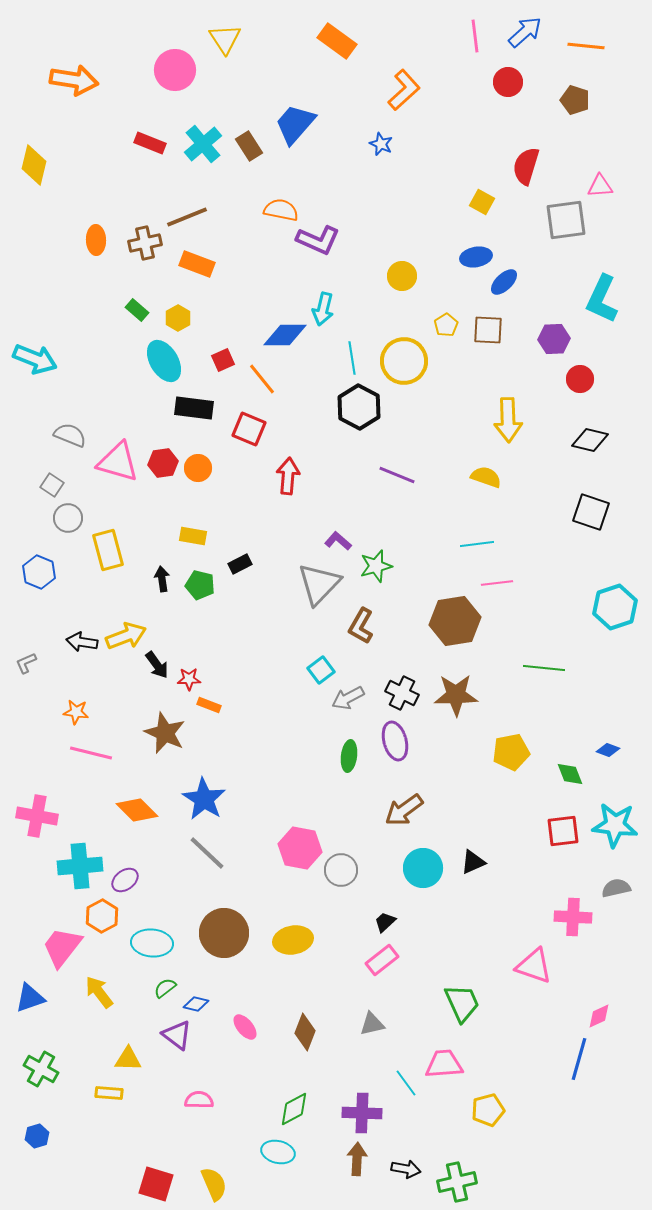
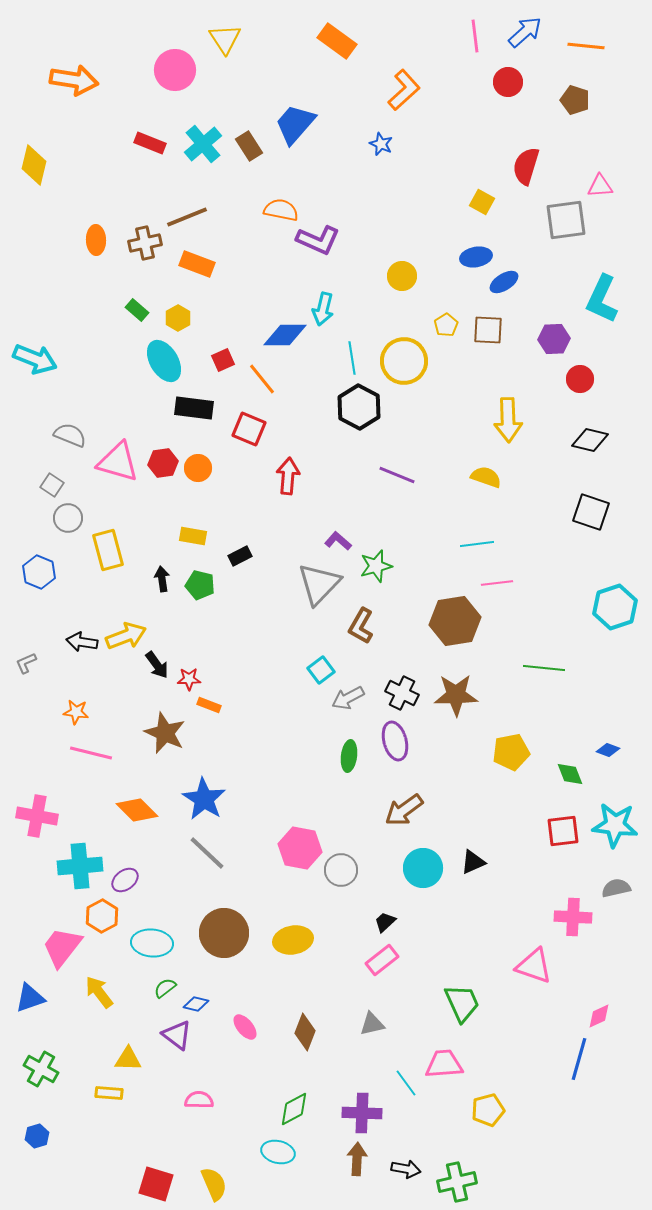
blue ellipse at (504, 282): rotated 12 degrees clockwise
black rectangle at (240, 564): moved 8 px up
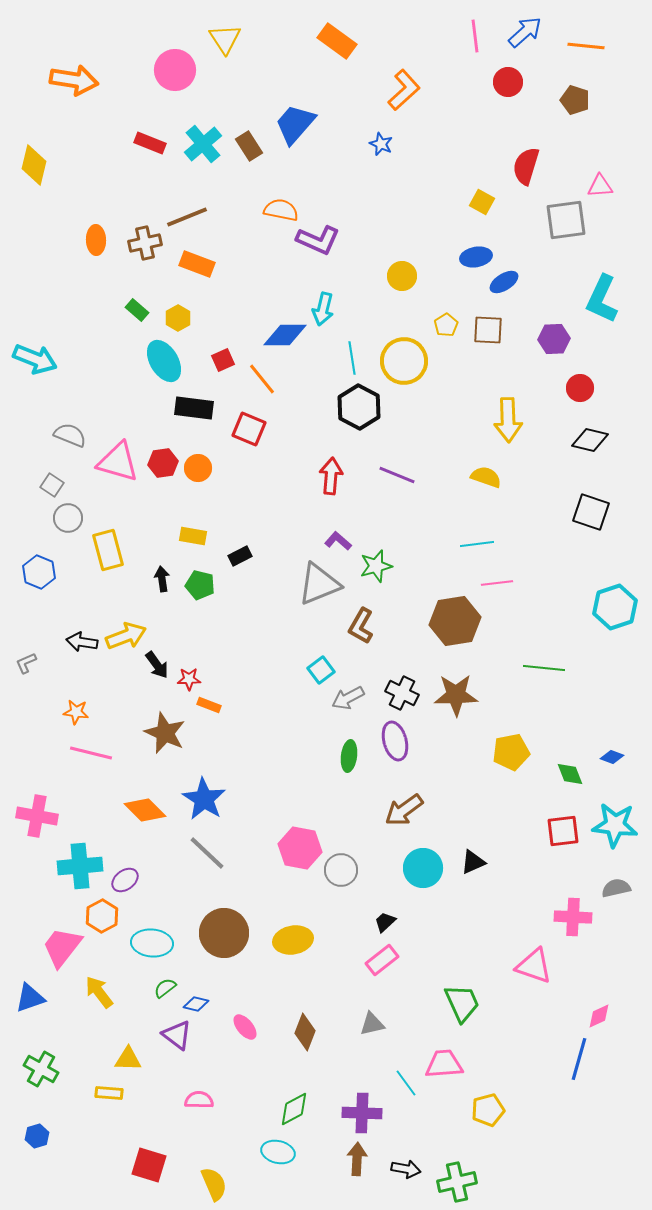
red circle at (580, 379): moved 9 px down
red arrow at (288, 476): moved 43 px right
gray triangle at (319, 584): rotated 24 degrees clockwise
blue diamond at (608, 750): moved 4 px right, 7 px down
orange diamond at (137, 810): moved 8 px right
red square at (156, 1184): moved 7 px left, 19 px up
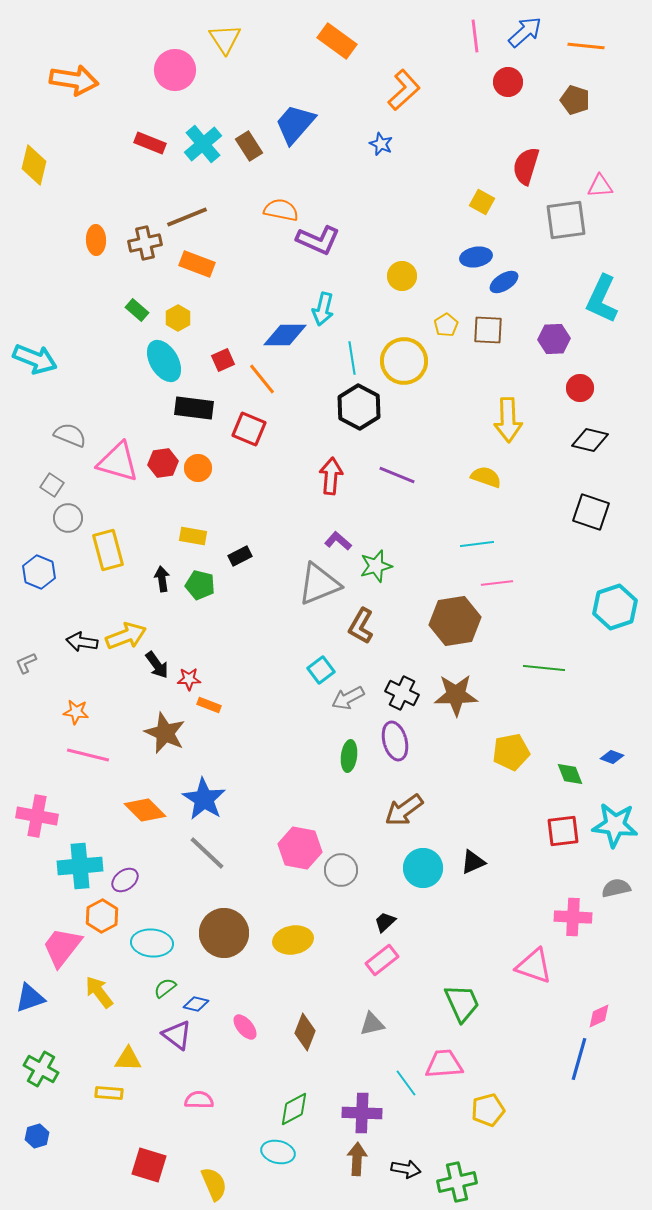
pink line at (91, 753): moved 3 px left, 2 px down
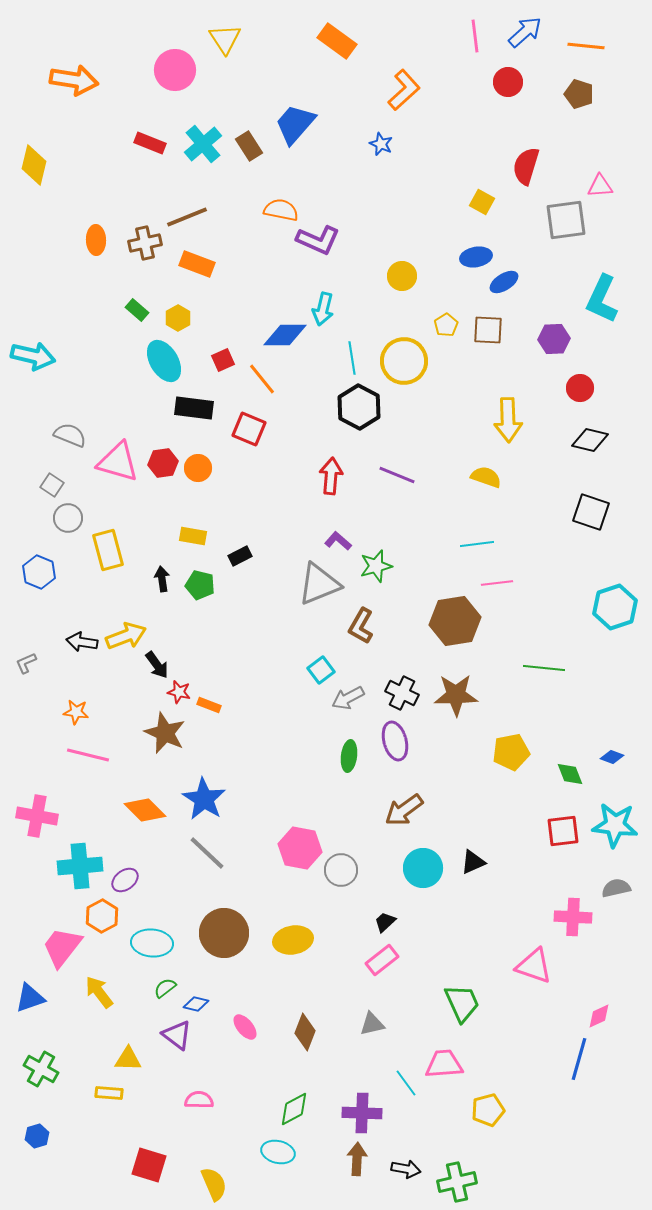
brown pentagon at (575, 100): moved 4 px right, 6 px up
cyan arrow at (35, 359): moved 2 px left, 3 px up; rotated 9 degrees counterclockwise
red star at (189, 679): moved 10 px left, 13 px down; rotated 15 degrees clockwise
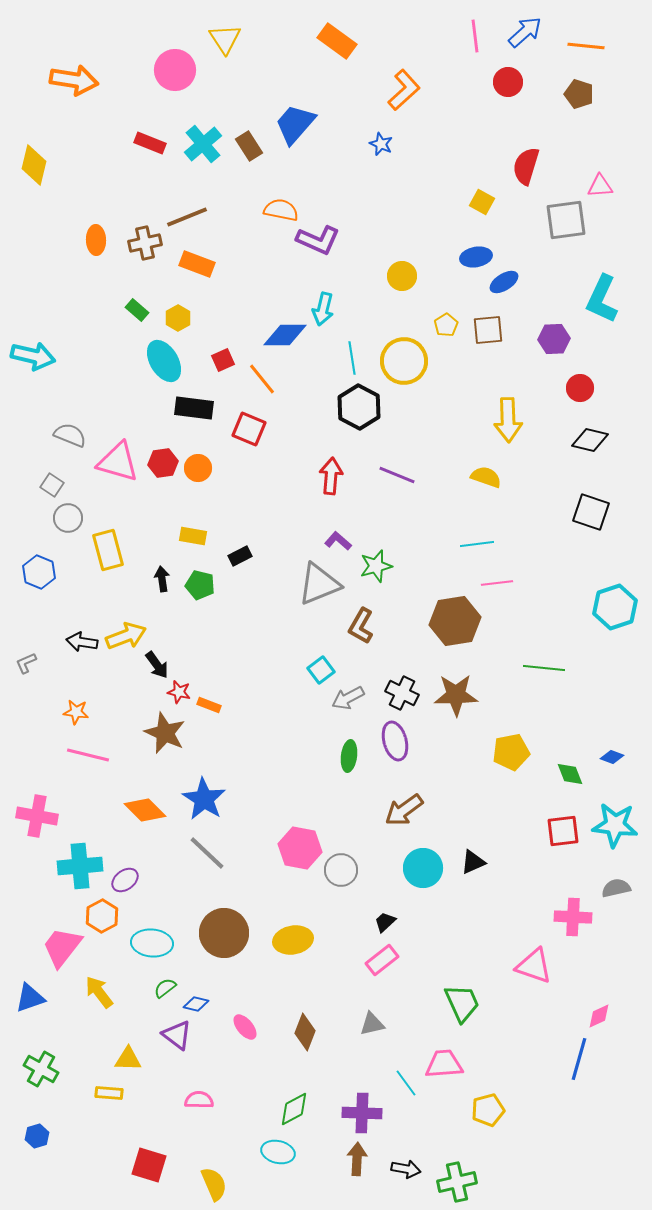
brown square at (488, 330): rotated 8 degrees counterclockwise
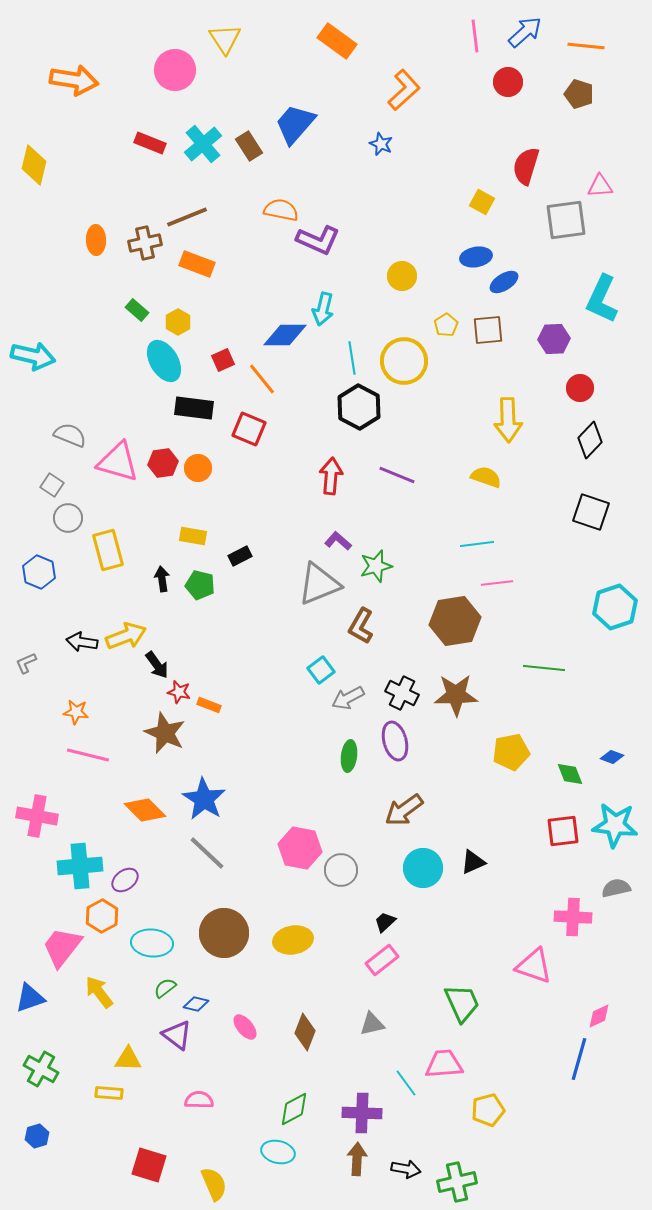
yellow hexagon at (178, 318): moved 4 px down
black diamond at (590, 440): rotated 60 degrees counterclockwise
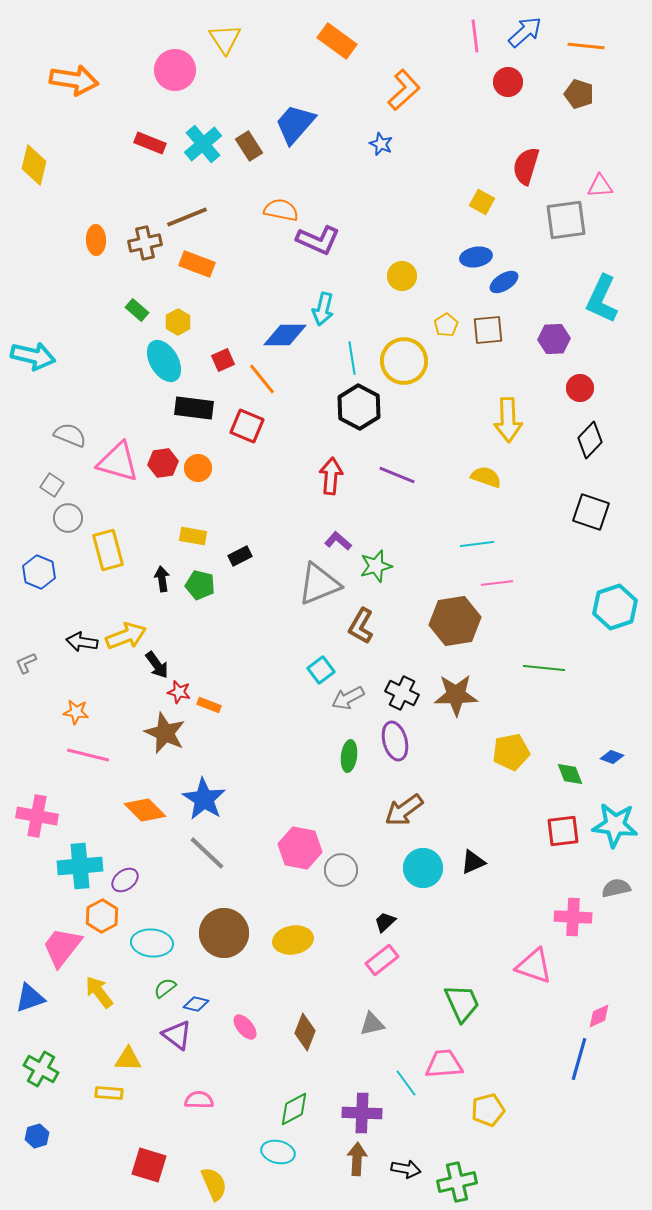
red square at (249, 429): moved 2 px left, 3 px up
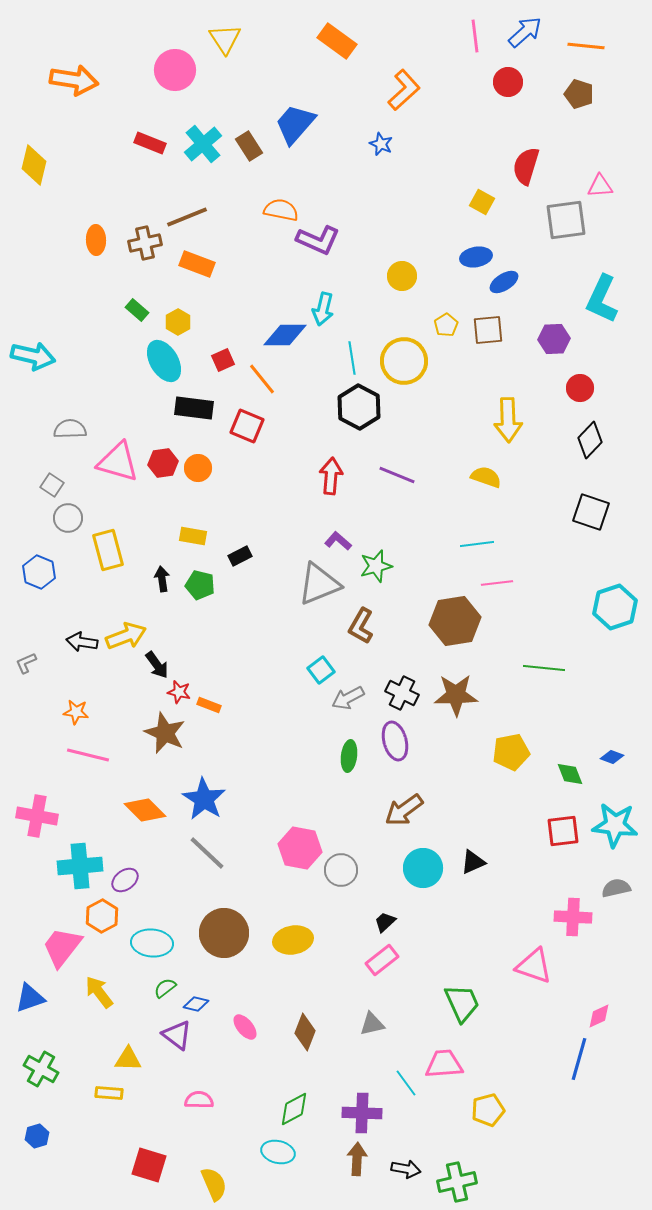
gray semicircle at (70, 435): moved 6 px up; rotated 24 degrees counterclockwise
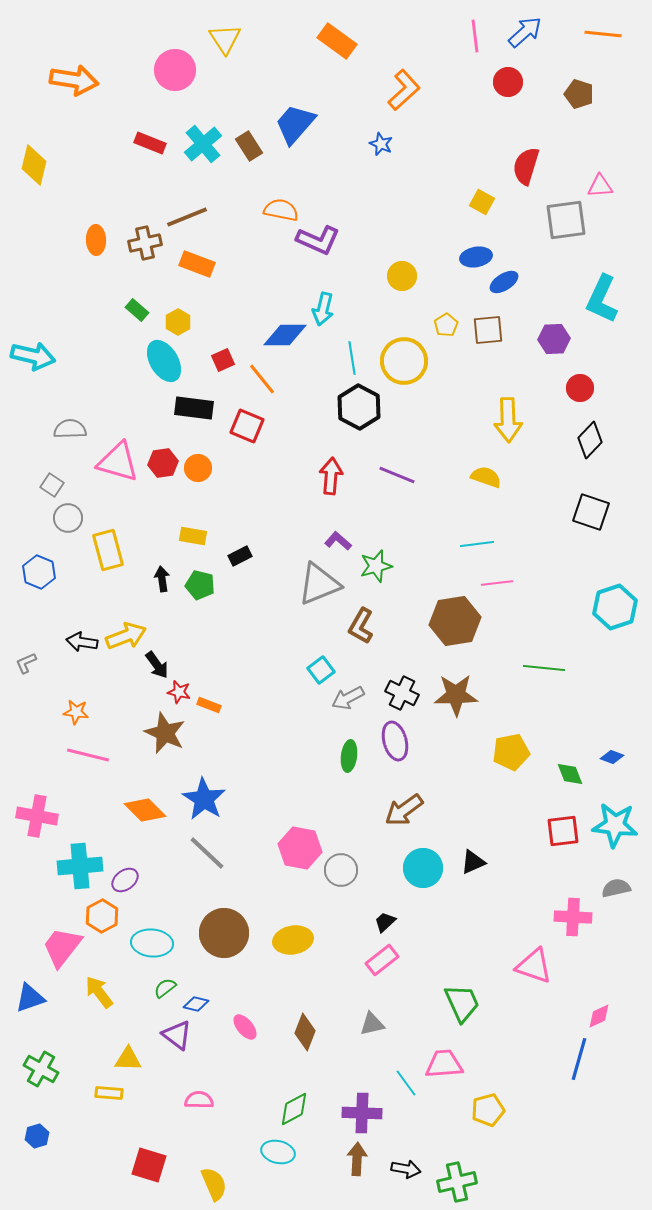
orange line at (586, 46): moved 17 px right, 12 px up
